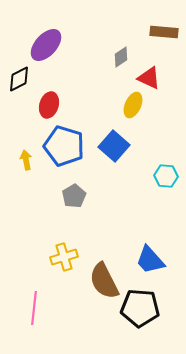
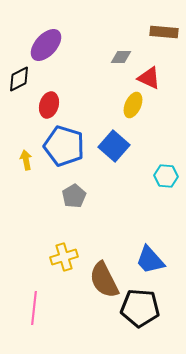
gray diamond: rotated 35 degrees clockwise
brown semicircle: moved 1 px up
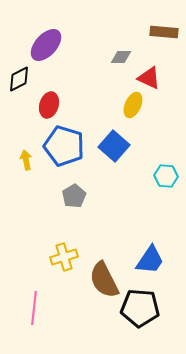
blue trapezoid: rotated 104 degrees counterclockwise
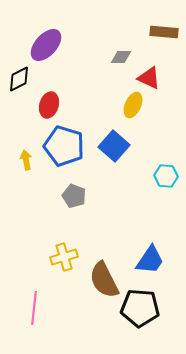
gray pentagon: rotated 20 degrees counterclockwise
